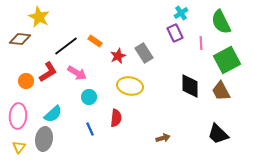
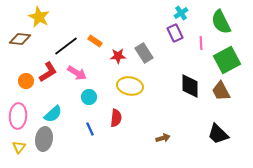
red star: rotated 21 degrees clockwise
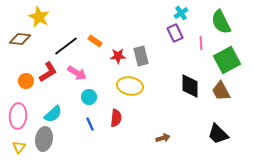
gray rectangle: moved 3 px left, 3 px down; rotated 18 degrees clockwise
blue line: moved 5 px up
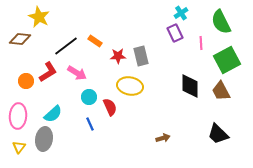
red semicircle: moved 6 px left, 11 px up; rotated 30 degrees counterclockwise
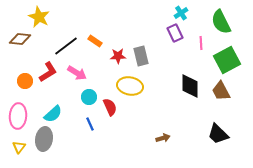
orange circle: moved 1 px left
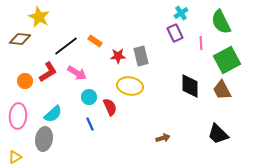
brown trapezoid: moved 1 px right, 1 px up
yellow triangle: moved 4 px left, 10 px down; rotated 24 degrees clockwise
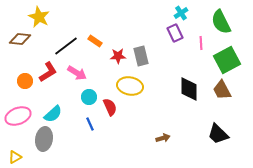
black diamond: moved 1 px left, 3 px down
pink ellipse: rotated 65 degrees clockwise
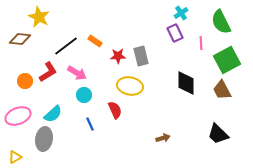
black diamond: moved 3 px left, 6 px up
cyan circle: moved 5 px left, 2 px up
red semicircle: moved 5 px right, 3 px down
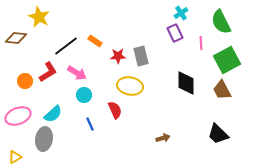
brown diamond: moved 4 px left, 1 px up
